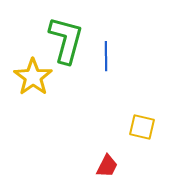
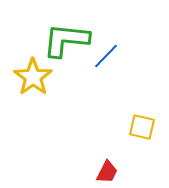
green L-shape: rotated 99 degrees counterclockwise
blue line: rotated 44 degrees clockwise
red trapezoid: moved 6 px down
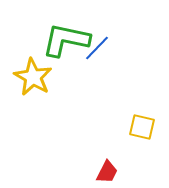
green L-shape: rotated 6 degrees clockwise
blue line: moved 9 px left, 8 px up
yellow star: rotated 6 degrees counterclockwise
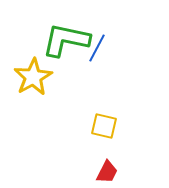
blue line: rotated 16 degrees counterclockwise
yellow star: rotated 12 degrees clockwise
yellow square: moved 38 px left, 1 px up
